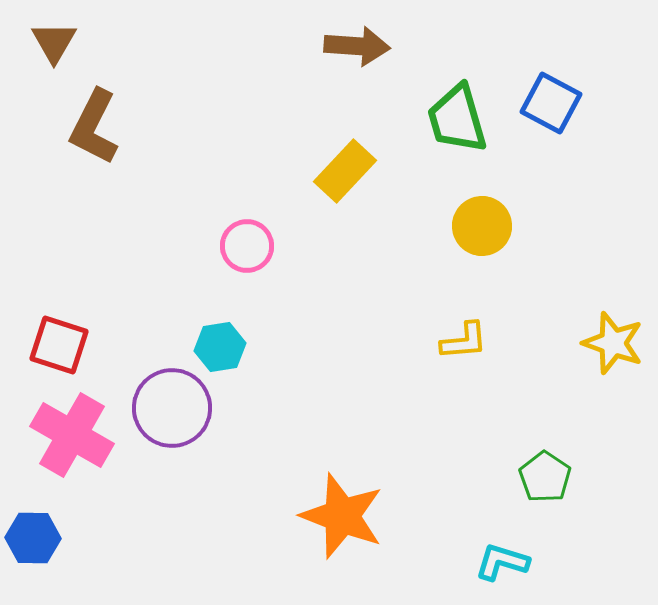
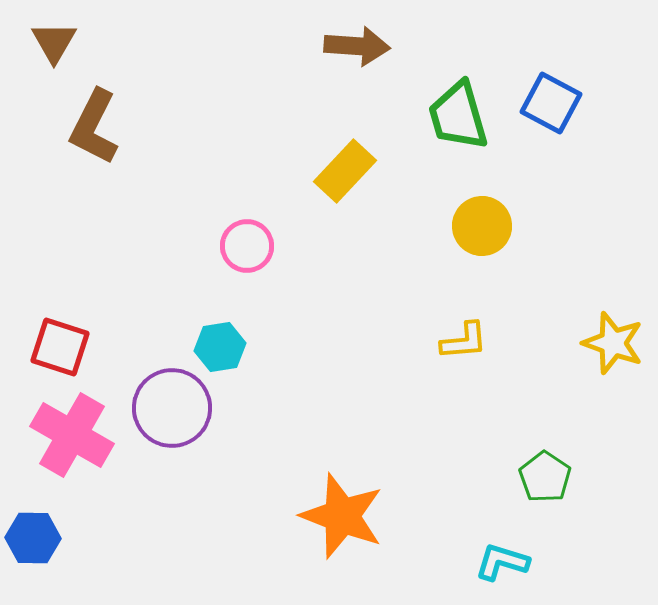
green trapezoid: moved 1 px right, 3 px up
red square: moved 1 px right, 2 px down
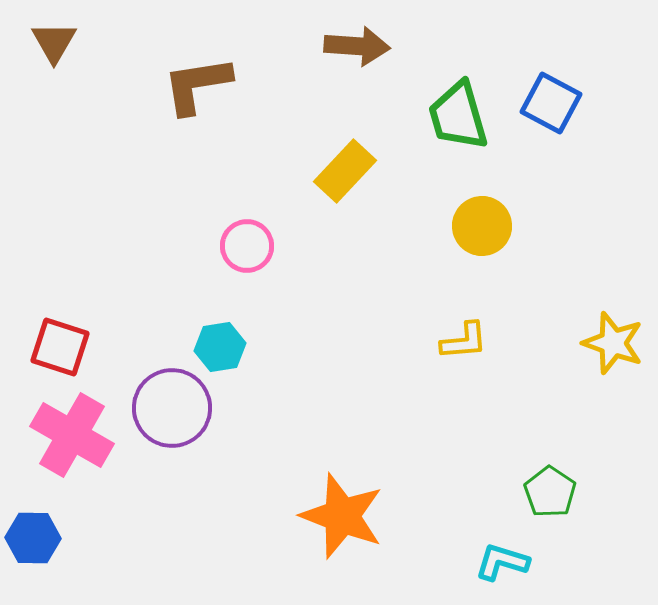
brown L-shape: moved 103 px right, 42 px up; rotated 54 degrees clockwise
green pentagon: moved 5 px right, 15 px down
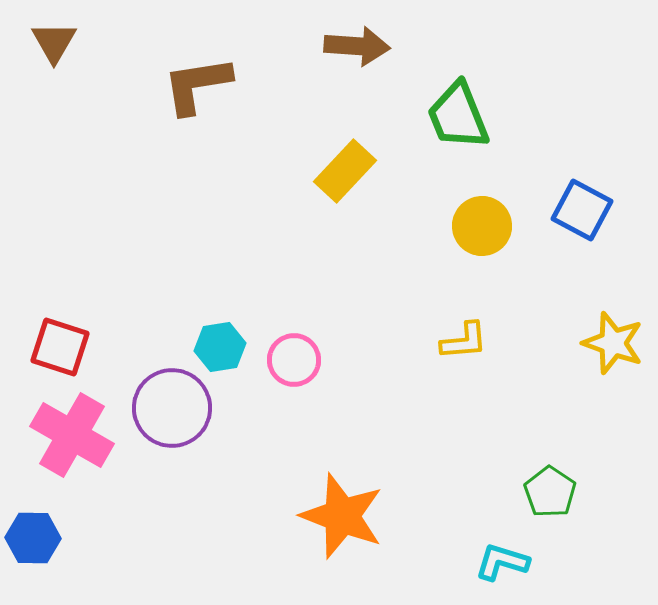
blue square: moved 31 px right, 107 px down
green trapezoid: rotated 6 degrees counterclockwise
pink circle: moved 47 px right, 114 px down
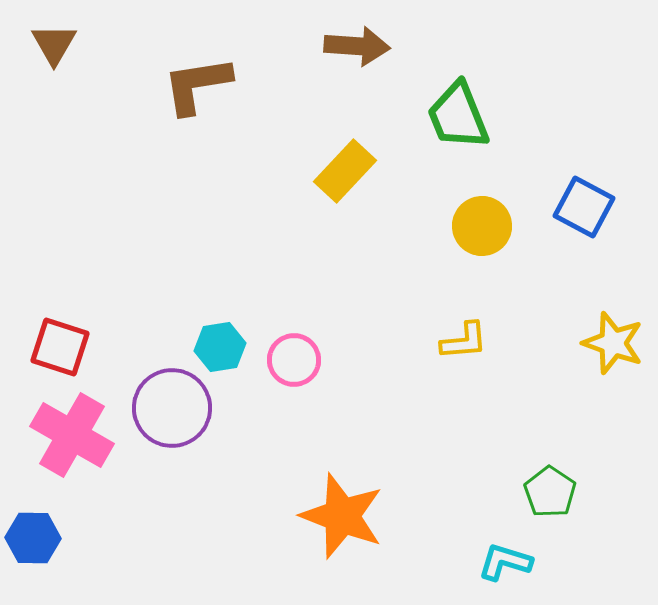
brown triangle: moved 2 px down
blue square: moved 2 px right, 3 px up
cyan L-shape: moved 3 px right
